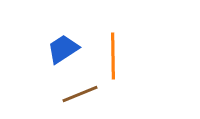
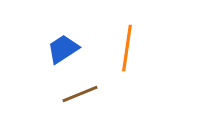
orange line: moved 14 px right, 8 px up; rotated 9 degrees clockwise
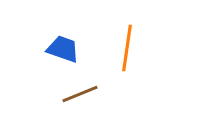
blue trapezoid: rotated 52 degrees clockwise
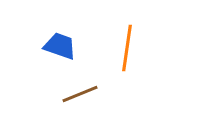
blue trapezoid: moved 3 px left, 3 px up
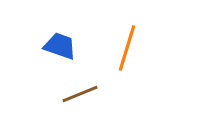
orange line: rotated 9 degrees clockwise
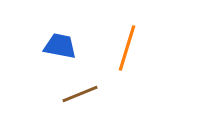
blue trapezoid: rotated 8 degrees counterclockwise
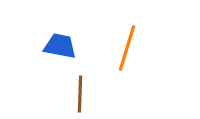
brown line: rotated 66 degrees counterclockwise
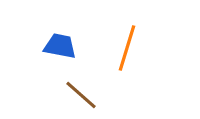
brown line: moved 1 px right, 1 px down; rotated 51 degrees counterclockwise
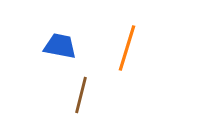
brown line: rotated 63 degrees clockwise
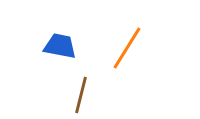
orange line: rotated 15 degrees clockwise
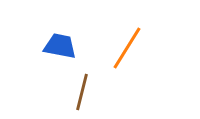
brown line: moved 1 px right, 3 px up
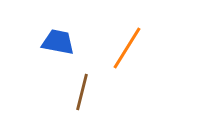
blue trapezoid: moved 2 px left, 4 px up
